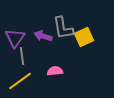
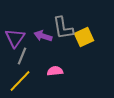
gray line: rotated 30 degrees clockwise
yellow line: rotated 10 degrees counterclockwise
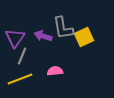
yellow line: moved 2 px up; rotated 25 degrees clockwise
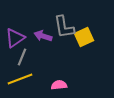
gray L-shape: moved 1 px right, 1 px up
purple triangle: rotated 20 degrees clockwise
gray line: moved 1 px down
pink semicircle: moved 4 px right, 14 px down
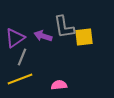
yellow square: rotated 18 degrees clockwise
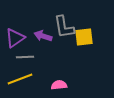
gray line: moved 3 px right; rotated 66 degrees clockwise
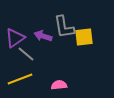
gray line: moved 1 px right, 3 px up; rotated 42 degrees clockwise
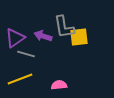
yellow square: moved 5 px left
gray line: rotated 24 degrees counterclockwise
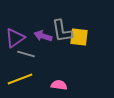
gray L-shape: moved 2 px left, 4 px down
yellow square: rotated 12 degrees clockwise
pink semicircle: rotated 14 degrees clockwise
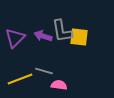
purple triangle: rotated 10 degrees counterclockwise
gray line: moved 18 px right, 17 px down
